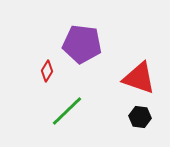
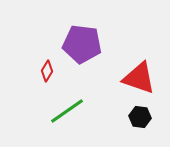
green line: rotated 9 degrees clockwise
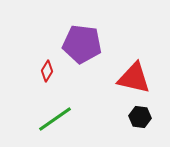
red triangle: moved 5 px left; rotated 6 degrees counterclockwise
green line: moved 12 px left, 8 px down
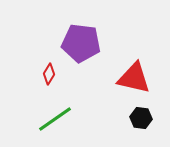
purple pentagon: moved 1 px left, 1 px up
red diamond: moved 2 px right, 3 px down
black hexagon: moved 1 px right, 1 px down
